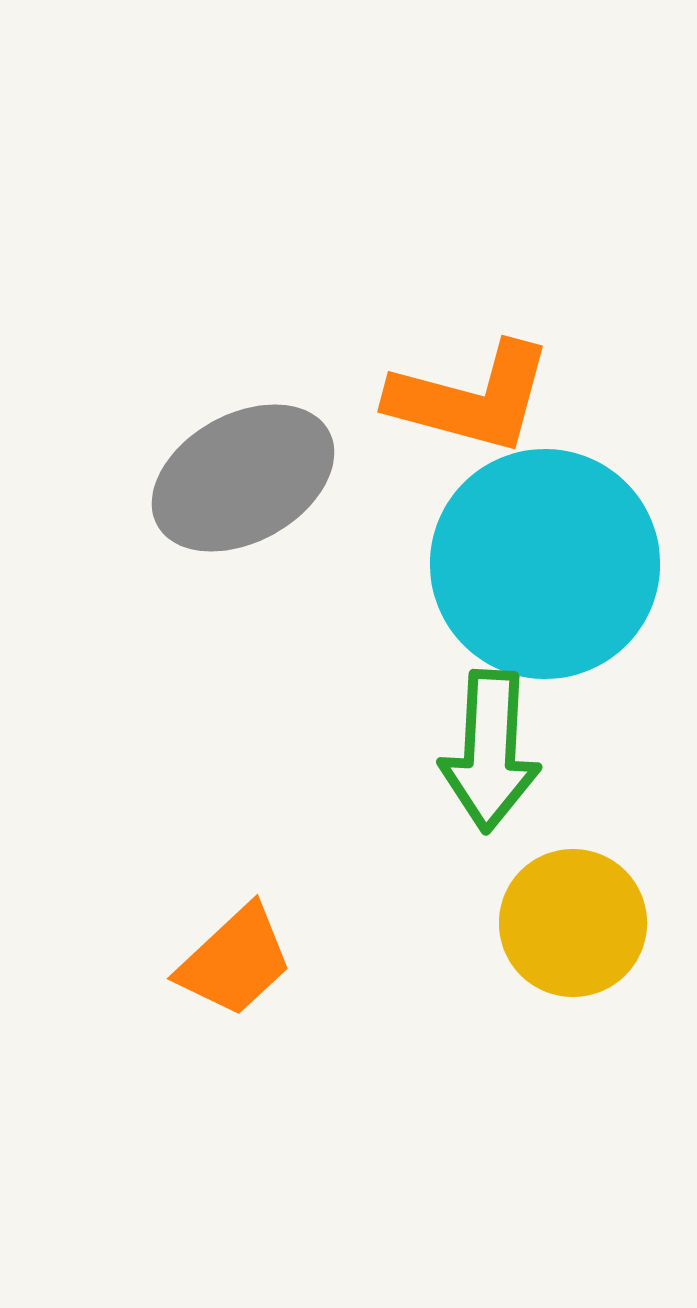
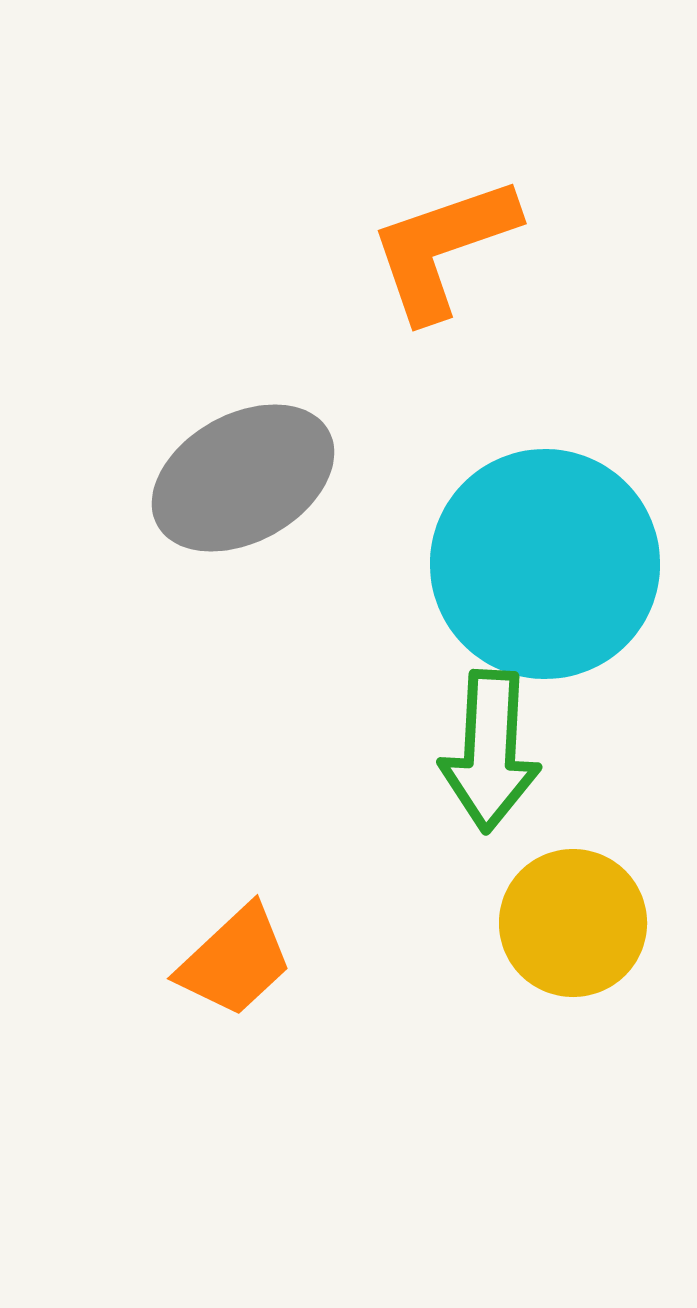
orange L-shape: moved 28 px left, 150 px up; rotated 146 degrees clockwise
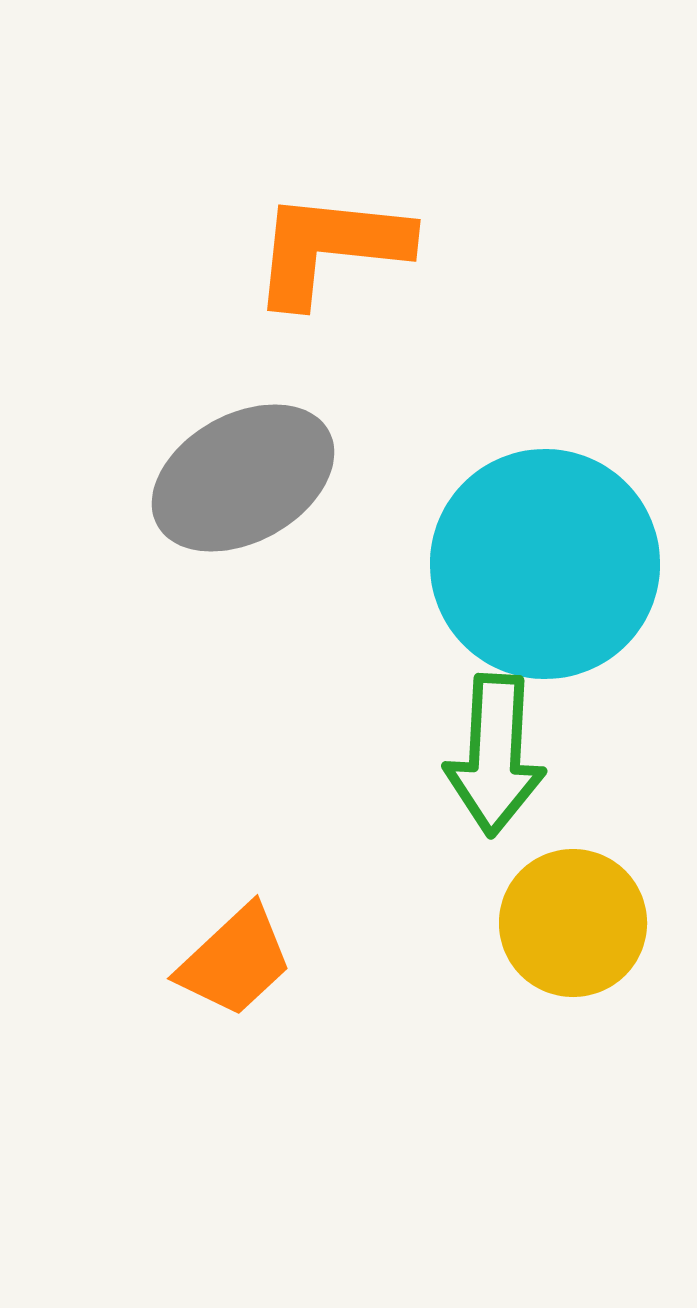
orange L-shape: moved 113 px left; rotated 25 degrees clockwise
green arrow: moved 5 px right, 4 px down
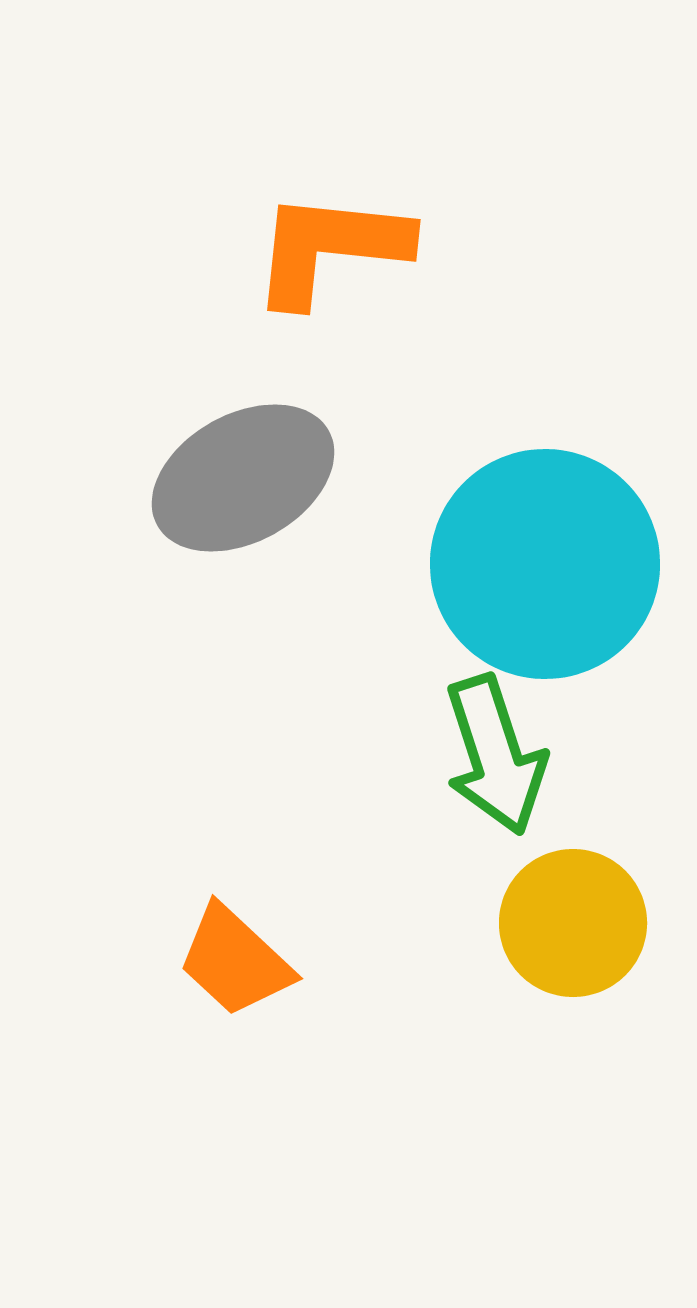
green arrow: rotated 21 degrees counterclockwise
orange trapezoid: rotated 86 degrees clockwise
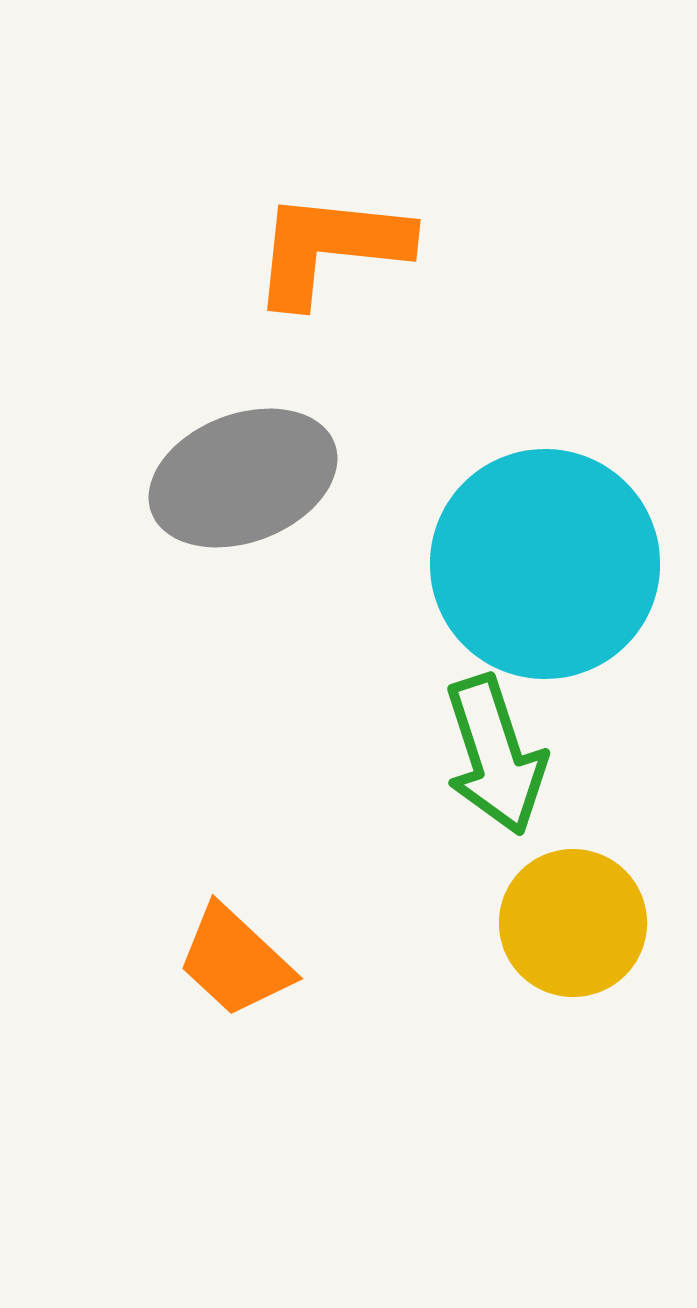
gray ellipse: rotated 8 degrees clockwise
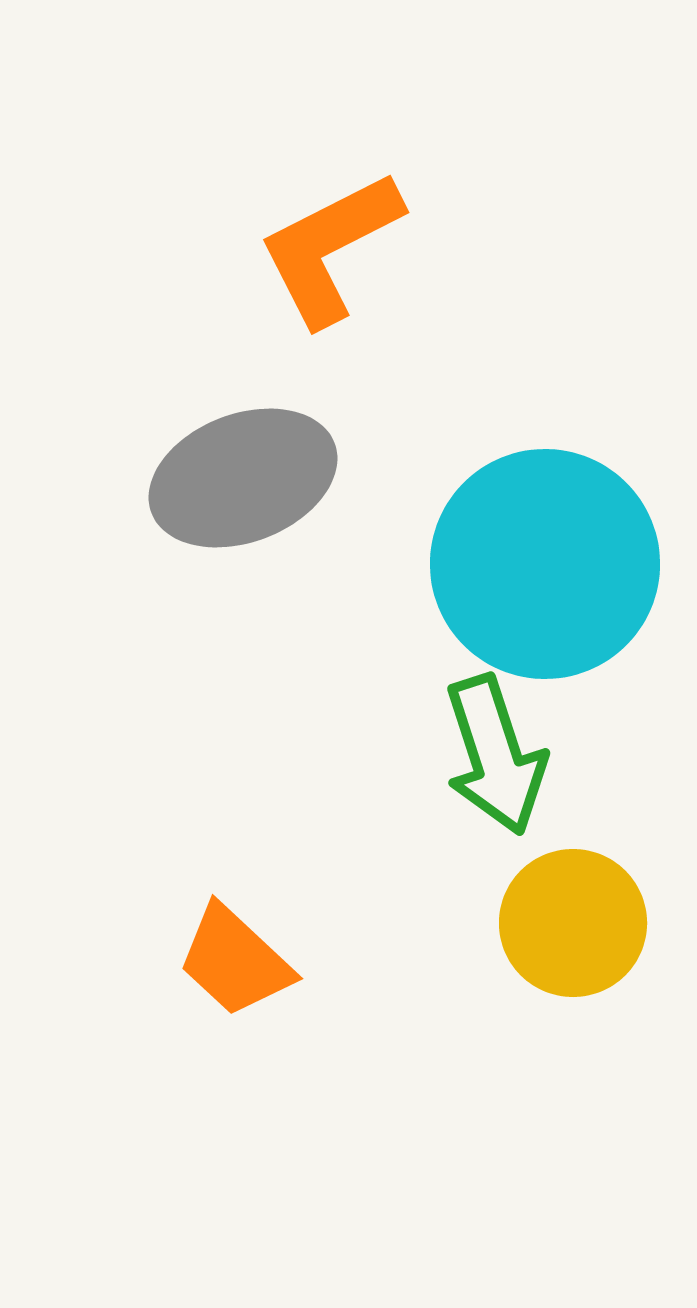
orange L-shape: rotated 33 degrees counterclockwise
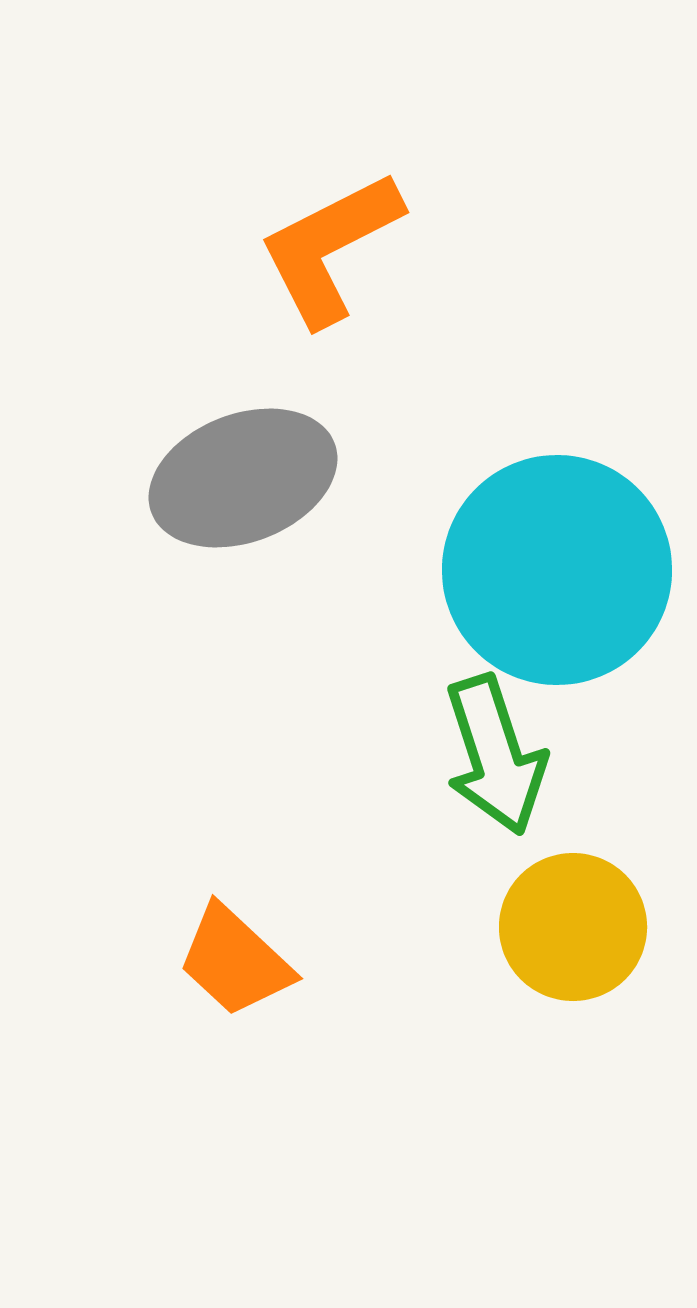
cyan circle: moved 12 px right, 6 px down
yellow circle: moved 4 px down
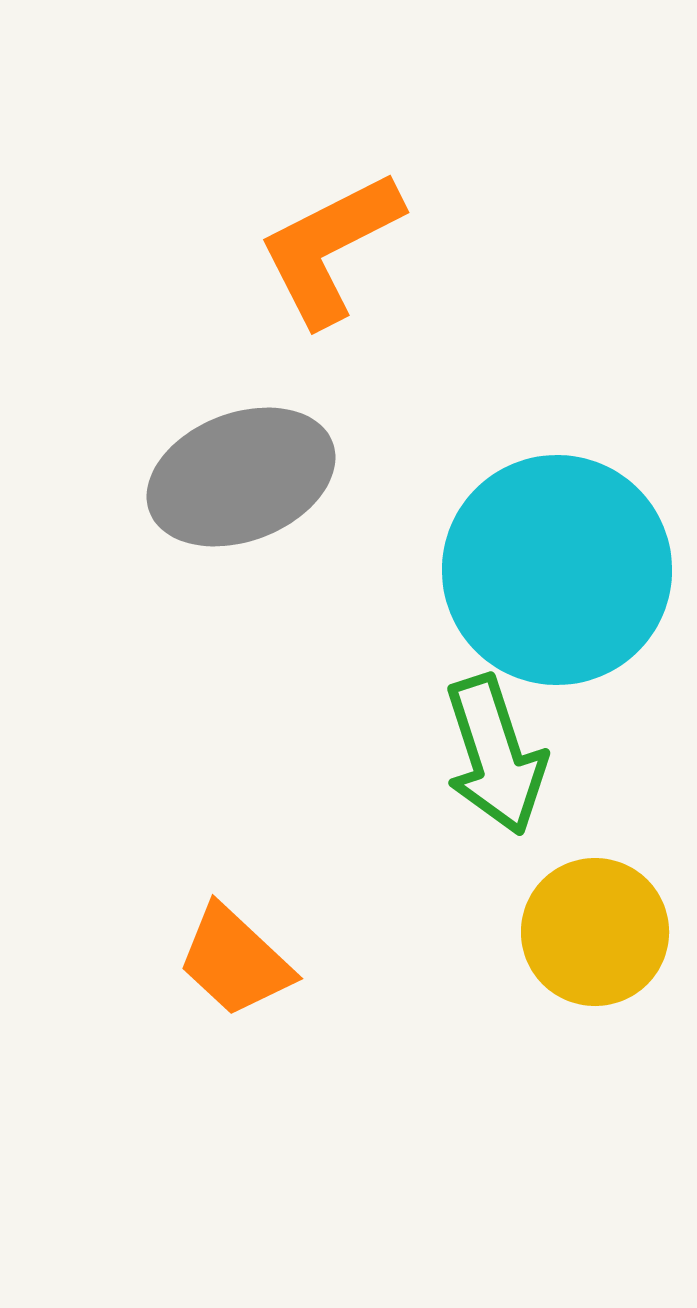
gray ellipse: moved 2 px left, 1 px up
yellow circle: moved 22 px right, 5 px down
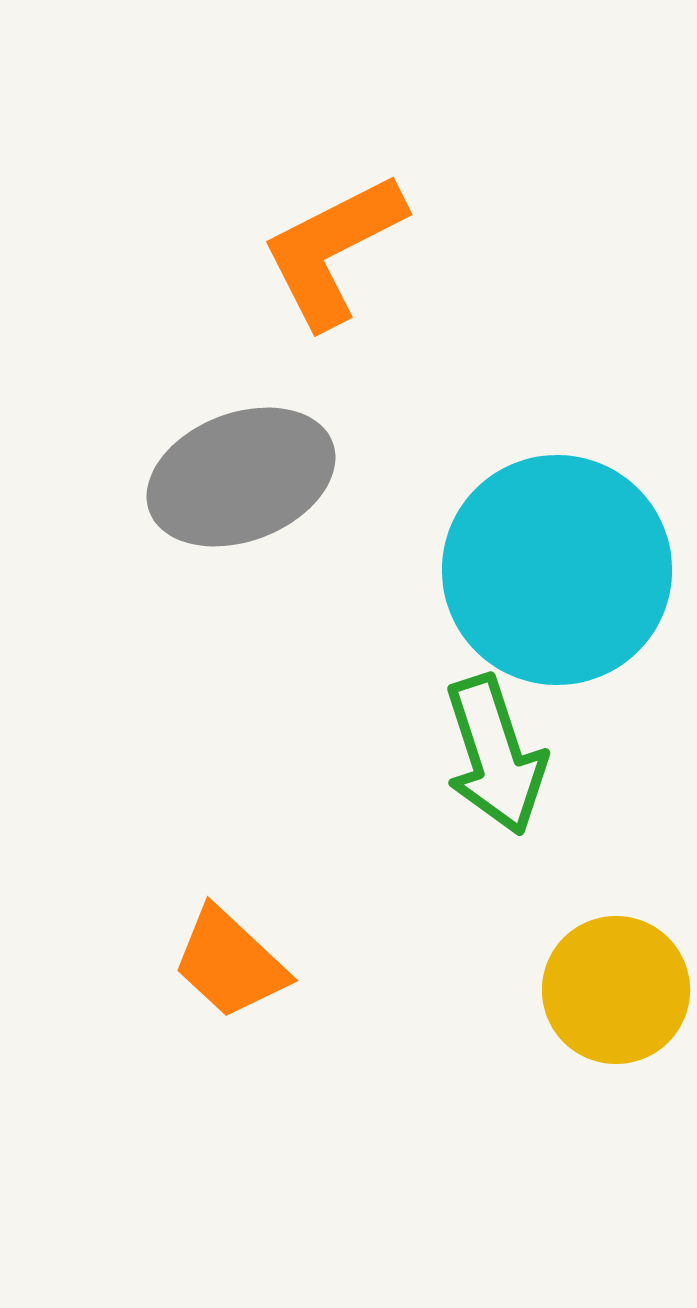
orange L-shape: moved 3 px right, 2 px down
yellow circle: moved 21 px right, 58 px down
orange trapezoid: moved 5 px left, 2 px down
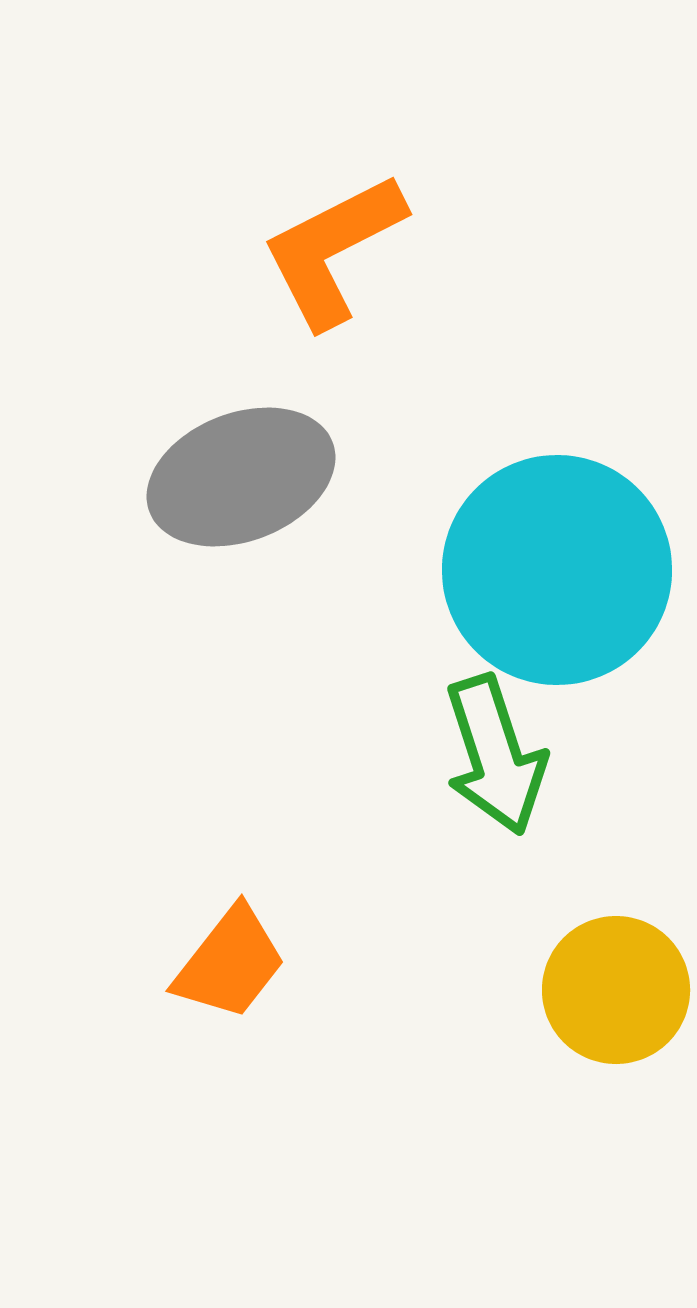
orange trapezoid: rotated 95 degrees counterclockwise
